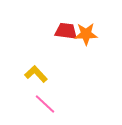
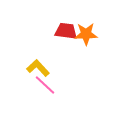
yellow L-shape: moved 2 px right, 6 px up
pink line: moved 19 px up
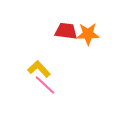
orange star: moved 2 px right
yellow L-shape: moved 1 px right, 1 px down
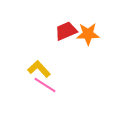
red trapezoid: rotated 30 degrees counterclockwise
pink line: rotated 10 degrees counterclockwise
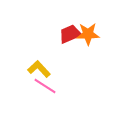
red trapezoid: moved 4 px right, 3 px down
pink line: moved 1 px down
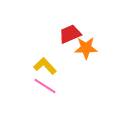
orange star: moved 2 px left, 14 px down
yellow L-shape: moved 6 px right, 3 px up
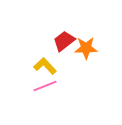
red trapezoid: moved 6 px left, 7 px down; rotated 15 degrees counterclockwise
pink line: rotated 55 degrees counterclockwise
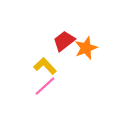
orange star: rotated 20 degrees counterclockwise
pink line: rotated 20 degrees counterclockwise
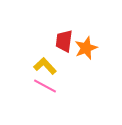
red trapezoid: rotated 45 degrees counterclockwise
pink line: rotated 70 degrees clockwise
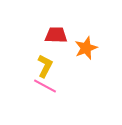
red trapezoid: moved 8 px left, 6 px up; rotated 85 degrees clockwise
yellow L-shape: rotated 70 degrees clockwise
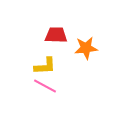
orange star: rotated 15 degrees clockwise
yellow L-shape: rotated 60 degrees clockwise
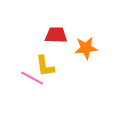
yellow L-shape: rotated 85 degrees clockwise
pink line: moved 13 px left, 8 px up
